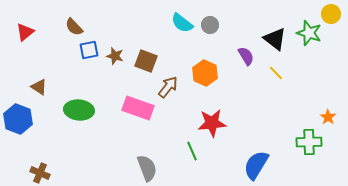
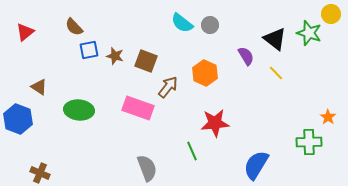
red star: moved 3 px right
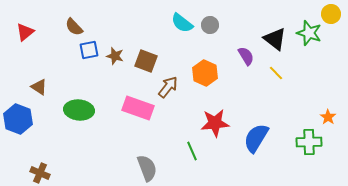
blue semicircle: moved 27 px up
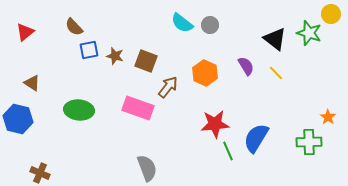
purple semicircle: moved 10 px down
brown triangle: moved 7 px left, 4 px up
blue hexagon: rotated 8 degrees counterclockwise
red star: moved 1 px down
green line: moved 36 px right
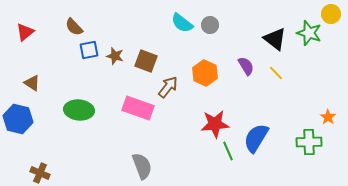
gray semicircle: moved 5 px left, 2 px up
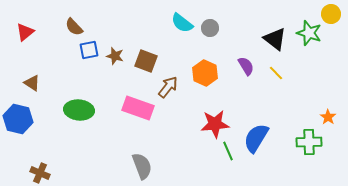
gray circle: moved 3 px down
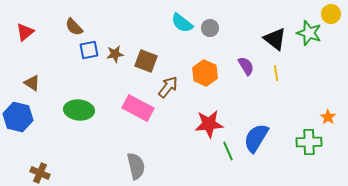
brown star: moved 2 px up; rotated 24 degrees counterclockwise
yellow line: rotated 35 degrees clockwise
pink rectangle: rotated 8 degrees clockwise
blue hexagon: moved 2 px up
red star: moved 6 px left
gray semicircle: moved 6 px left; rotated 8 degrees clockwise
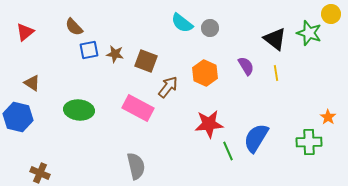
brown star: rotated 18 degrees clockwise
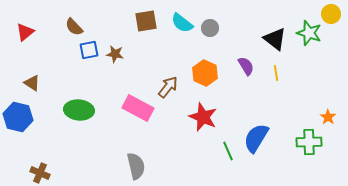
brown square: moved 40 px up; rotated 30 degrees counterclockwise
red star: moved 6 px left, 7 px up; rotated 28 degrees clockwise
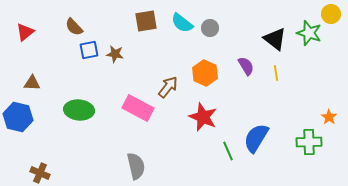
brown triangle: rotated 30 degrees counterclockwise
orange star: moved 1 px right
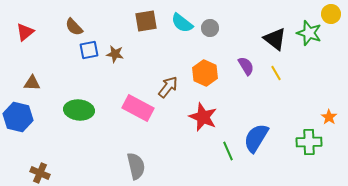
yellow line: rotated 21 degrees counterclockwise
